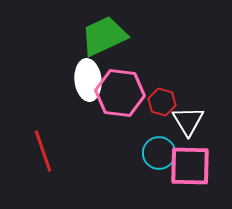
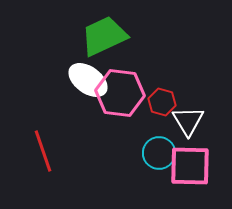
white ellipse: rotated 48 degrees counterclockwise
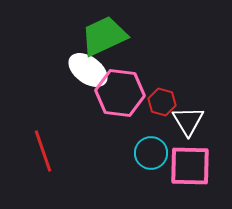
white ellipse: moved 10 px up
cyan circle: moved 8 px left
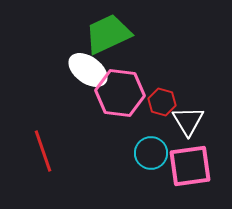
green trapezoid: moved 4 px right, 2 px up
pink square: rotated 9 degrees counterclockwise
